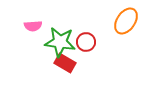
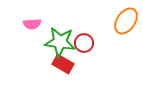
pink semicircle: moved 1 px left, 2 px up
red circle: moved 2 px left, 1 px down
red rectangle: moved 2 px left, 1 px down
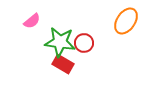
pink semicircle: moved 3 px up; rotated 36 degrees counterclockwise
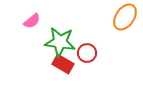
orange ellipse: moved 1 px left, 4 px up
red circle: moved 3 px right, 10 px down
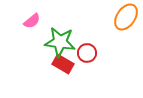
orange ellipse: moved 1 px right
